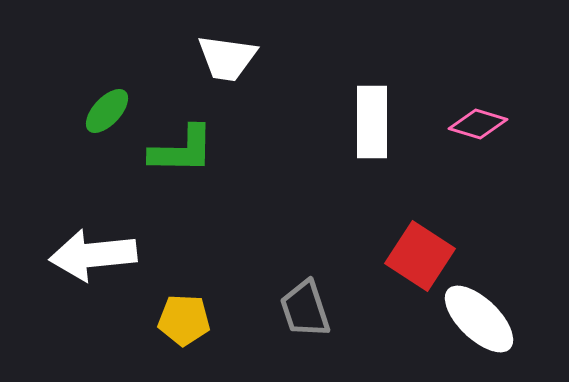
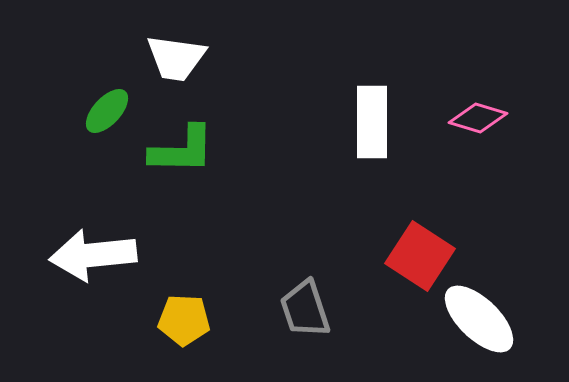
white trapezoid: moved 51 px left
pink diamond: moved 6 px up
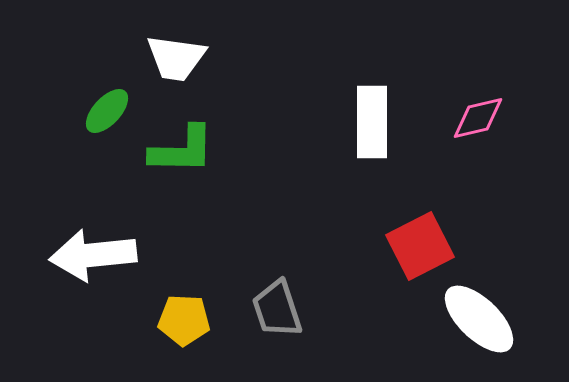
pink diamond: rotated 30 degrees counterclockwise
red square: moved 10 px up; rotated 30 degrees clockwise
gray trapezoid: moved 28 px left
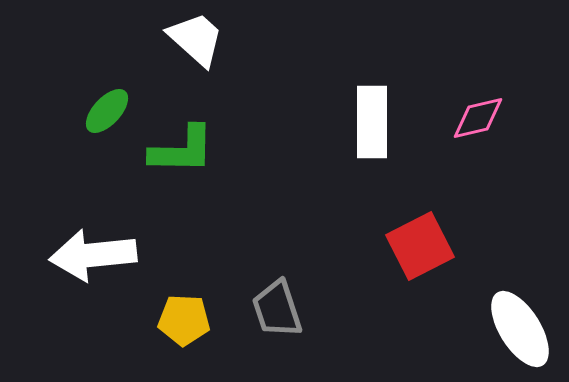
white trapezoid: moved 20 px right, 19 px up; rotated 146 degrees counterclockwise
white ellipse: moved 41 px right, 10 px down; rotated 14 degrees clockwise
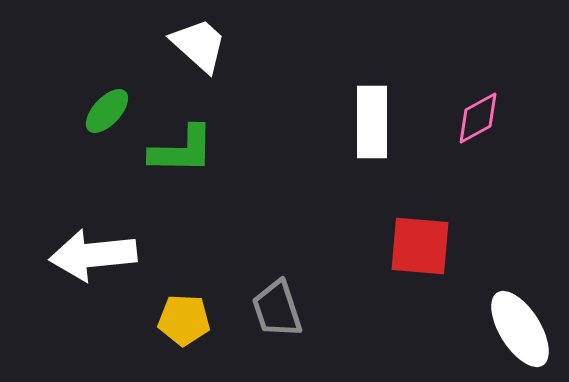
white trapezoid: moved 3 px right, 6 px down
pink diamond: rotated 16 degrees counterclockwise
red square: rotated 32 degrees clockwise
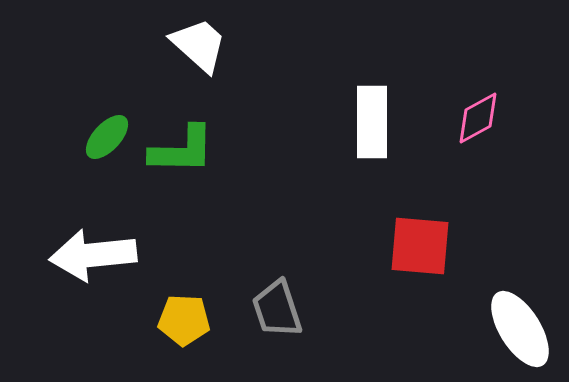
green ellipse: moved 26 px down
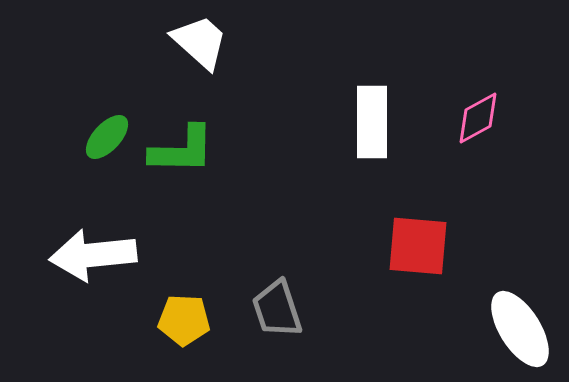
white trapezoid: moved 1 px right, 3 px up
red square: moved 2 px left
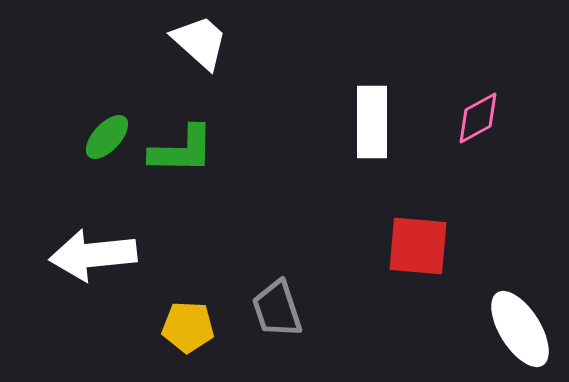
yellow pentagon: moved 4 px right, 7 px down
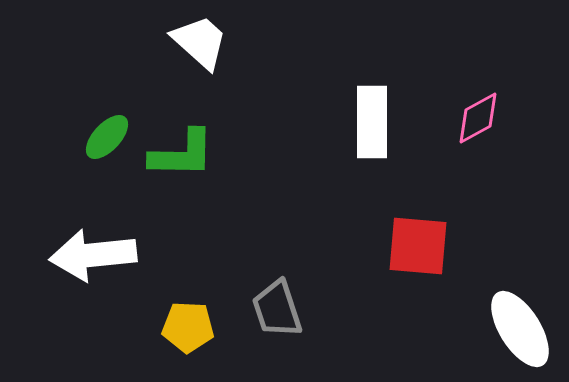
green L-shape: moved 4 px down
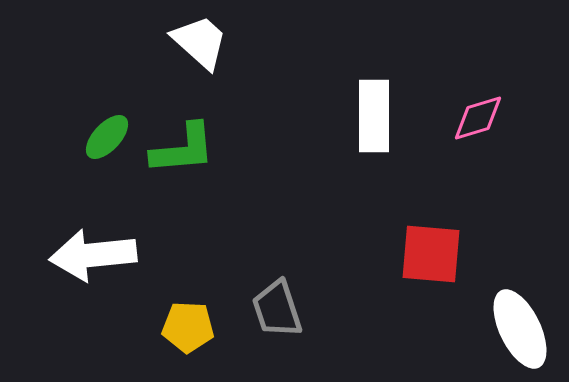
pink diamond: rotated 12 degrees clockwise
white rectangle: moved 2 px right, 6 px up
green L-shape: moved 1 px right, 5 px up; rotated 6 degrees counterclockwise
red square: moved 13 px right, 8 px down
white ellipse: rotated 6 degrees clockwise
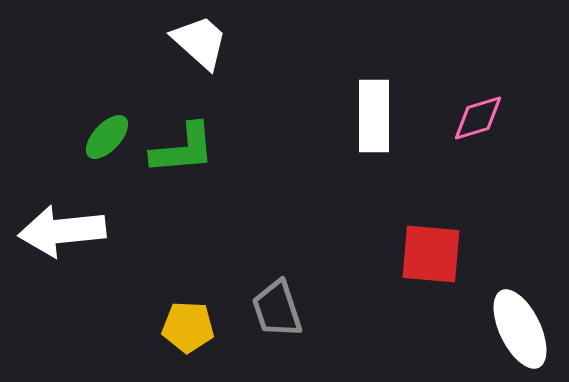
white arrow: moved 31 px left, 24 px up
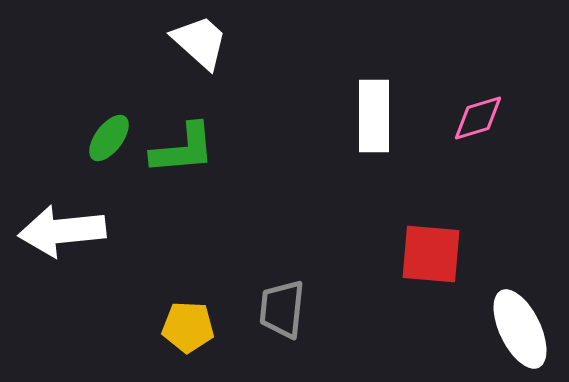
green ellipse: moved 2 px right, 1 px down; rotated 6 degrees counterclockwise
gray trapezoid: moved 5 px right; rotated 24 degrees clockwise
